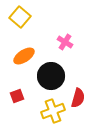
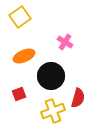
yellow square: rotated 15 degrees clockwise
orange ellipse: rotated 10 degrees clockwise
red square: moved 2 px right, 2 px up
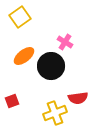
orange ellipse: rotated 15 degrees counterclockwise
black circle: moved 10 px up
red square: moved 7 px left, 7 px down
red semicircle: rotated 66 degrees clockwise
yellow cross: moved 2 px right, 2 px down
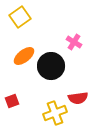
pink cross: moved 9 px right
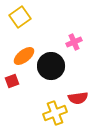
pink cross: rotated 35 degrees clockwise
red square: moved 20 px up
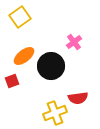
pink cross: rotated 14 degrees counterclockwise
